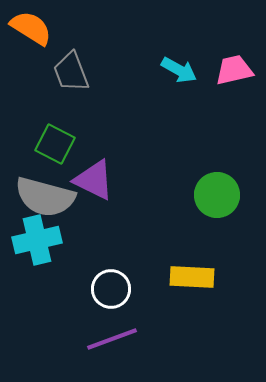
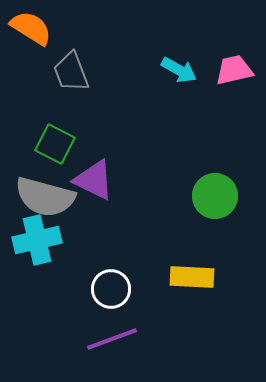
green circle: moved 2 px left, 1 px down
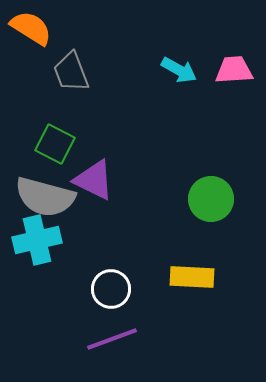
pink trapezoid: rotated 9 degrees clockwise
green circle: moved 4 px left, 3 px down
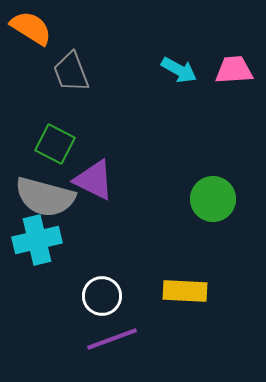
green circle: moved 2 px right
yellow rectangle: moved 7 px left, 14 px down
white circle: moved 9 px left, 7 px down
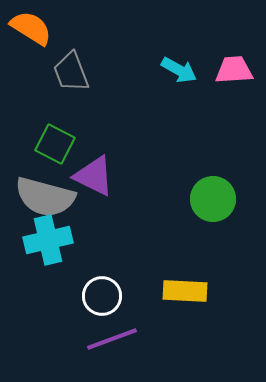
purple triangle: moved 4 px up
cyan cross: moved 11 px right
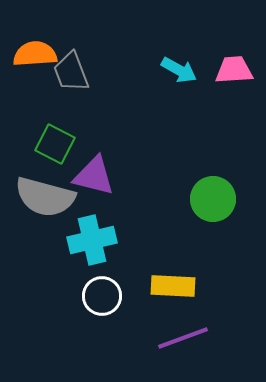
orange semicircle: moved 4 px right, 26 px down; rotated 36 degrees counterclockwise
purple triangle: rotated 12 degrees counterclockwise
cyan cross: moved 44 px right
yellow rectangle: moved 12 px left, 5 px up
purple line: moved 71 px right, 1 px up
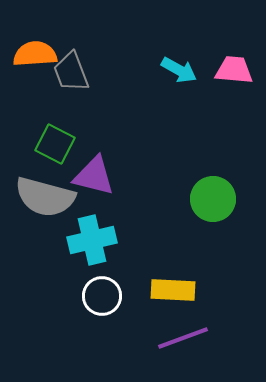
pink trapezoid: rotated 9 degrees clockwise
yellow rectangle: moved 4 px down
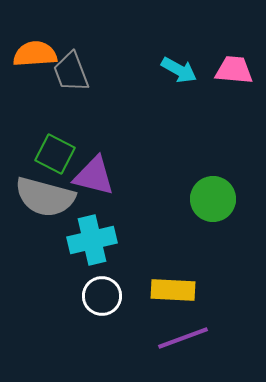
green square: moved 10 px down
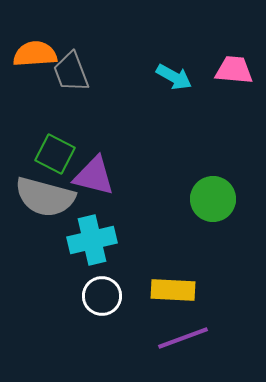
cyan arrow: moved 5 px left, 7 px down
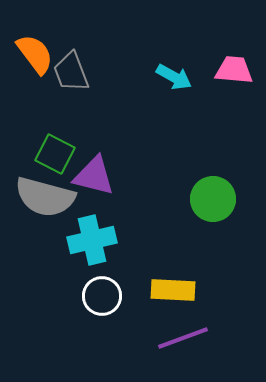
orange semicircle: rotated 57 degrees clockwise
